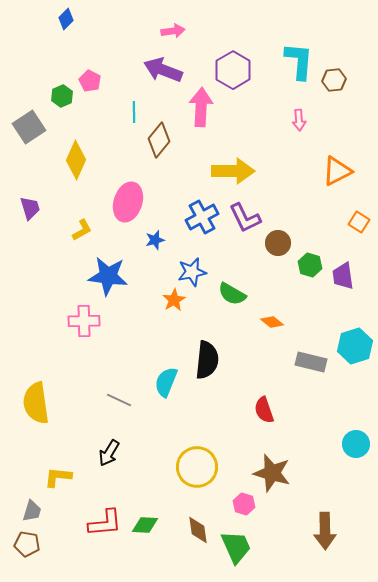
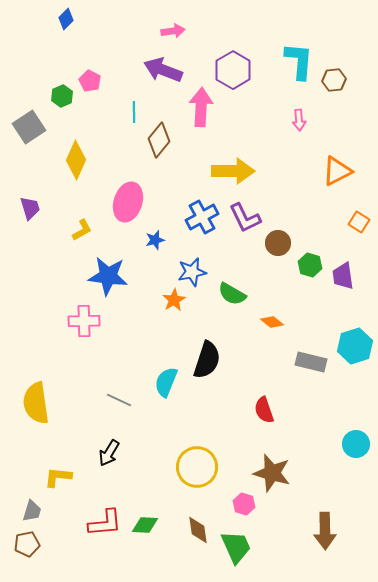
black semicircle at (207, 360): rotated 12 degrees clockwise
brown pentagon at (27, 544): rotated 20 degrees counterclockwise
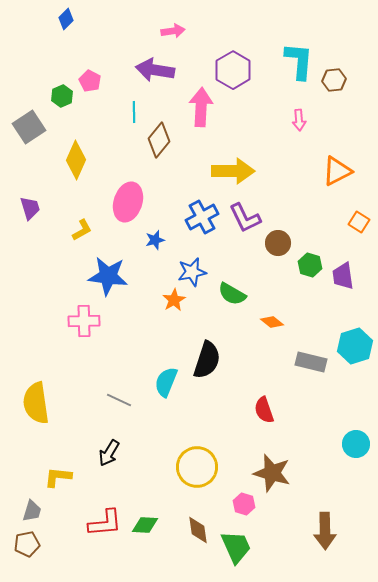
purple arrow at (163, 70): moved 8 px left; rotated 12 degrees counterclockwise
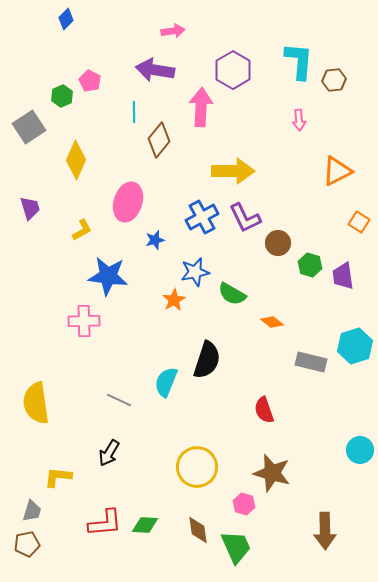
blue star at (192, 272): moved 3 px right
cyan circle at (356, 444): moved 4 px right, 6 px down
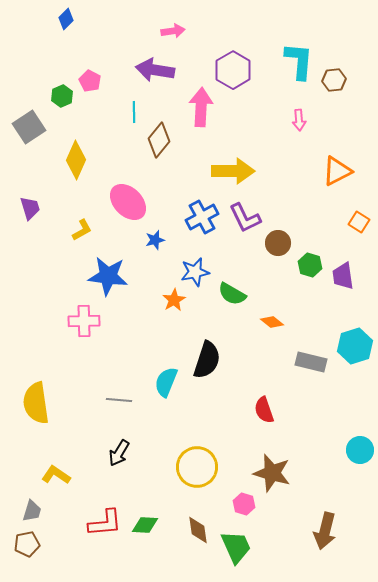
pink ellipse at (128, 202): rotated 63 degrees counterclockwise
gray line at (119, 400): rotated 20 degrees counterclockwise
black arrow at (109, 453): moved 10 px right
yellow L-shape at (58, 477): moved 2 px left, 2 px up; rotated 28 degrees clockwise
brown arrow at (325, 531): rotated 15 degrees clockwise
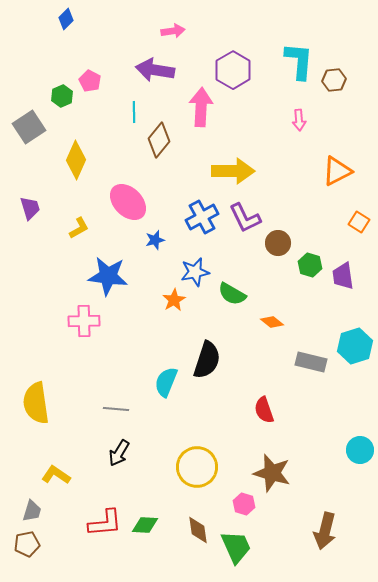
yellow L-shape at (82, 230): moved 3 px left, 2 px up
gray line at (119, 400): moved 3 px left, 9 px down
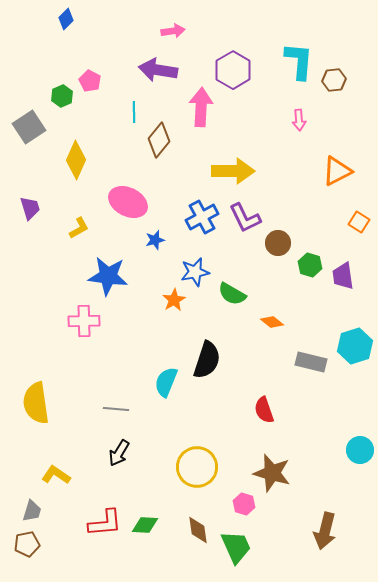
purple arrow at (155, 70): moved 3 px right
pink ellipse at (128, 202): rotated 18 degrees counterclockwise
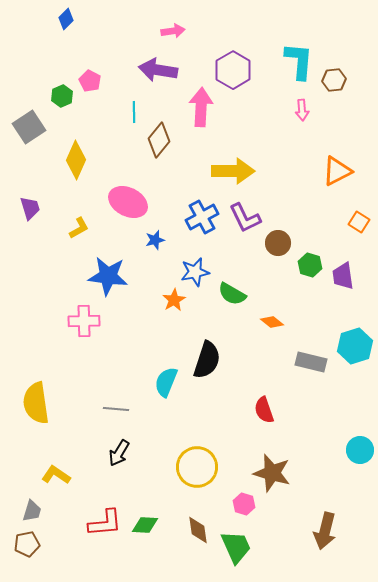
pink arrow at (299, 120): moved 3 px right, 10 px up
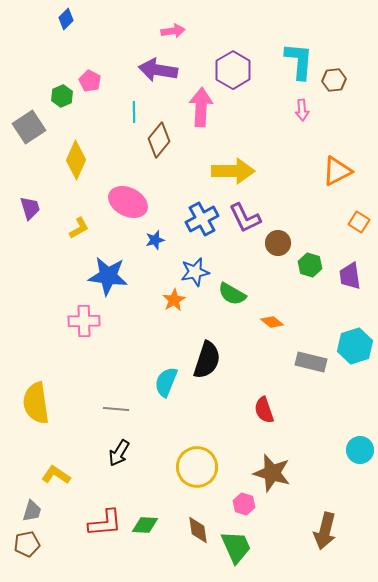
blue cross at (202, 217): moved 2 px down
purple trapezoid at (343, 276): moved 7 px right
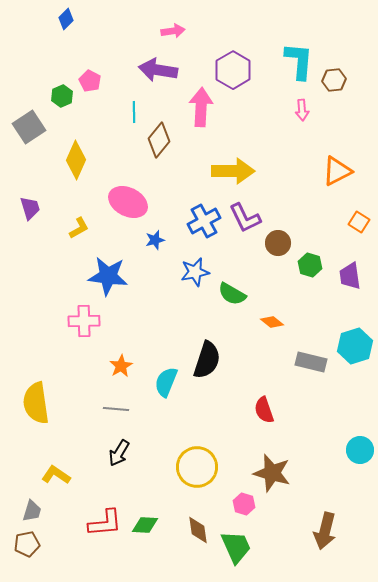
blue cross at (202, 219): moved 2 px right, 2 px down
orange star at (174, 300): moved 53 px left, 66 px down
